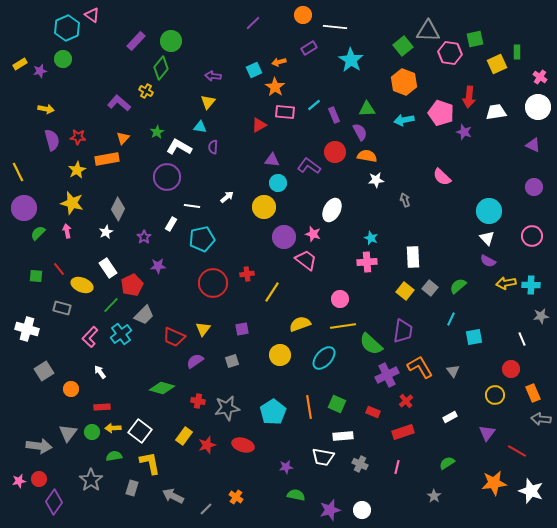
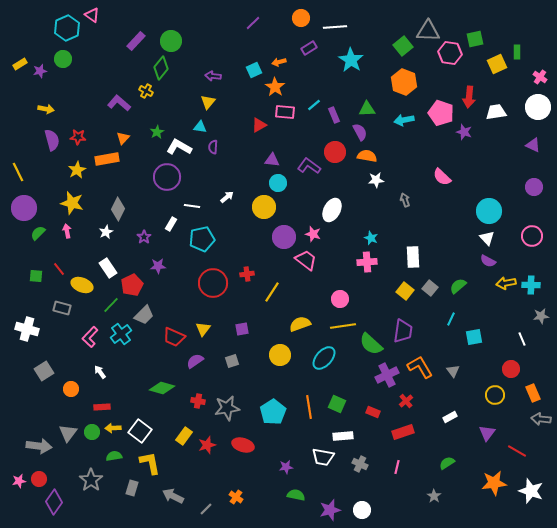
orange circle at (303, 15): moved 2 px left, 3 px down
white line at (335, 27): rotated 10 degrees counterclockwise
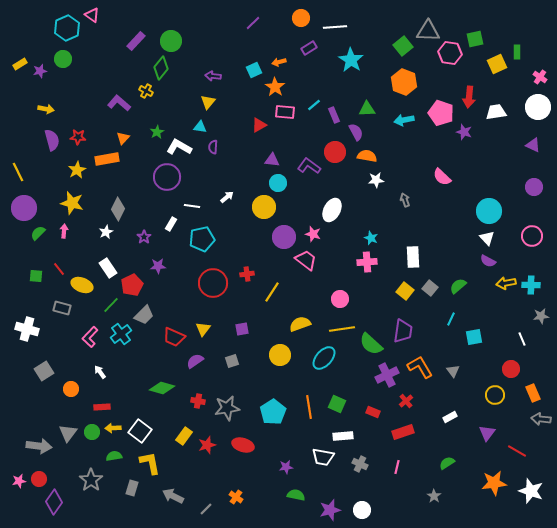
purple semicircle at (360, 132): moved 4 px left
pink arrow at (67, 231): moved 3 px left; rotated 16 degrees clockwise
yellow line at (343, 326): moved 1 px left, 3 px down
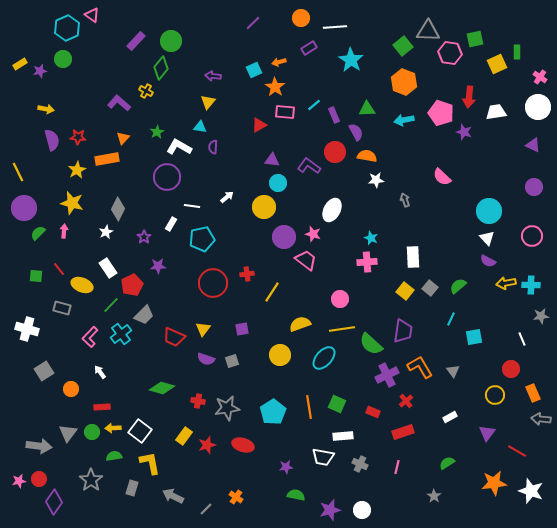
purple semicircle at (195, 361): moved 11 px right, 2 px up; rotated 126 degrees counterclockwise
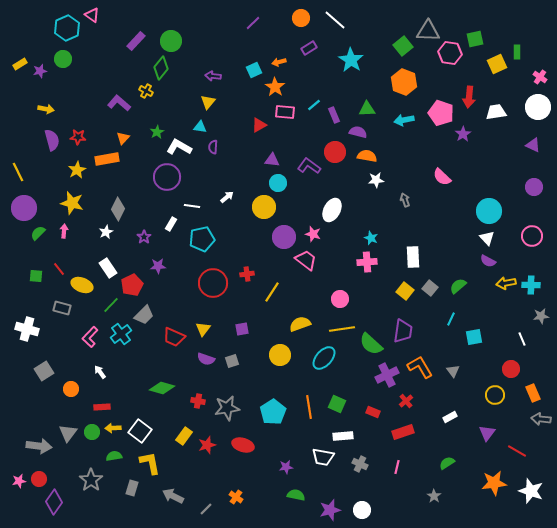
white line at (335, 27): moved 7 px up; rotated 45 degrees clockwise
purple semicircle at (356, 132): moved 2 px right; rotated 48 degrees counterclockwise
purple star at (464, 132): moved 1 px left, 2 px down; rotated 21 degrees clockwise
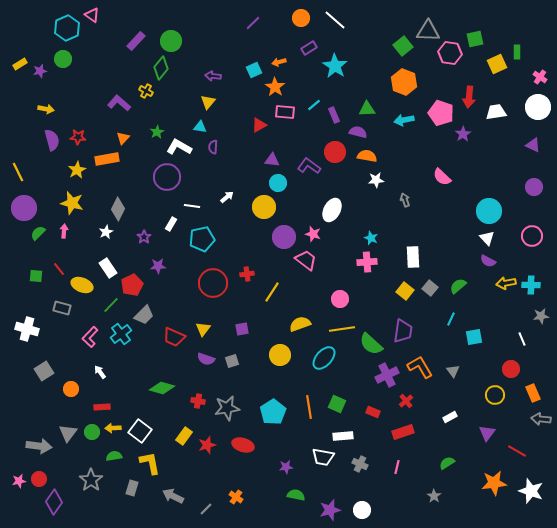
cyan star at (351, 60): moved 16 px left, 6 px down
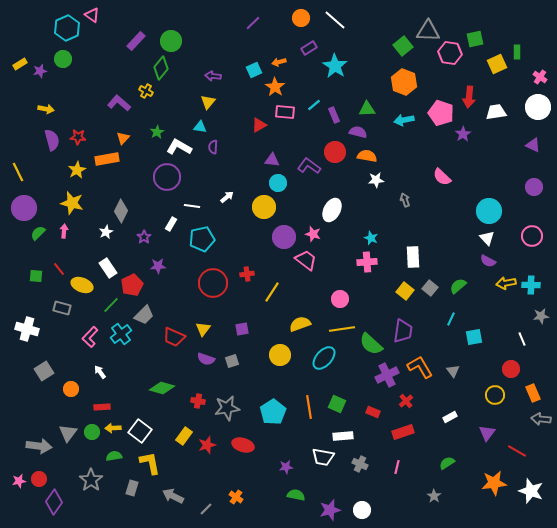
gray diamond at (118, 209): moved 3 px right, 2 px down
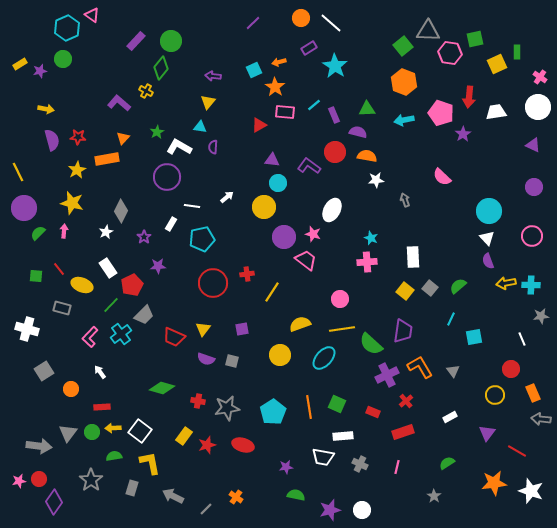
white line at (335, 20): moved 4 px left, 3 px down
purple semicircle at (488, 261): rotated 42 degrees clockwise
gray square at (232, 361): rotated 32 degrees clockwise
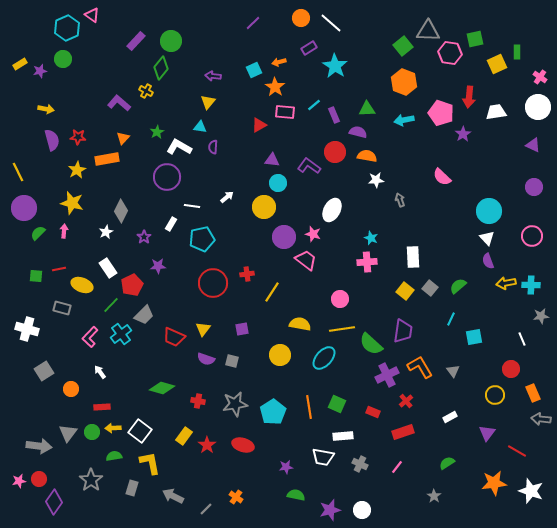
gray arrow at (405, 200): moved 5 px left
red line at (59, 269): rotated 64 degrees counterclockwise
yellow semicircle at (300, 324): rotated 30 degrees clockwise
gray star at (227, 408): moved 8 px right, 4 px up
red star at (207, 445): rotated 18 degrees counterclockwise
pink line at (397, 467): rotated 24 degrees clockwise
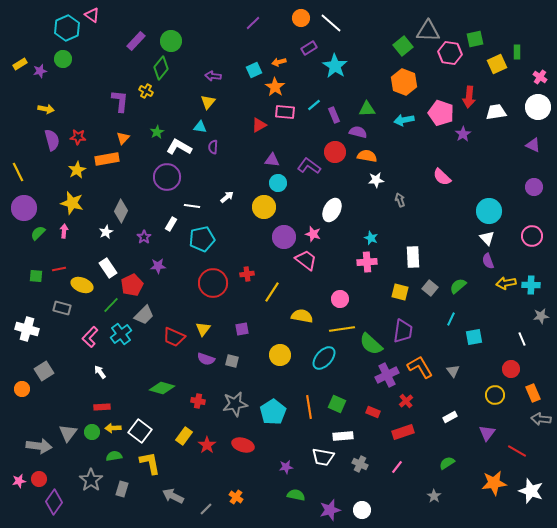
purple L-shape at (119, 103): moved 1 px right, 2 px up; rotated 55 degrees clockwise
yellow square at (405, 291): moved 5 px left, 1 px down; rotated 24 degrees counterclockwise
yellow semicircle at (300, 324): moved 2 px right, 8 px up
orange circle at (71, 389): moved 49 px left
gray rectangle at (132, 488): moved 10 px left, 1 px down
